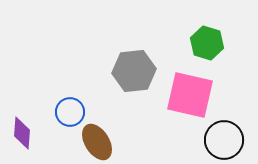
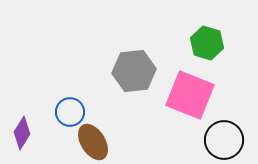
pink square: rotated 9 degrees clockwise
purple diamond: rotated 28 degrees clockwise
brown ellipse: moved 4 px left
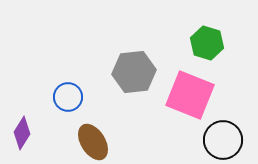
gray hexagon: moved 1 px down
blue circle: moved 2 px left, 15 px up
black circle: moved 1 px left
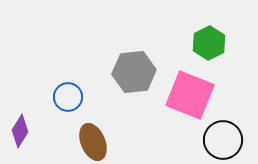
green hexagon: moved 2 px right; rotated 16 degrees clockwise
purple diamond: moved 2 px left, 2 px up
brown ellipse: rotated 9 degrees clockwise
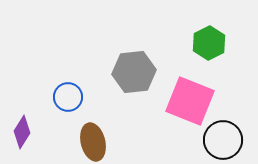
pink square: moved 6 px down
purple diamond: moved 2 px right, 1 px down
brown ellipse: rotated 9 degrees clockwise
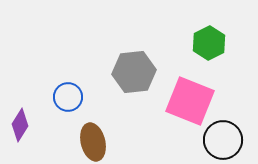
purple diamond: moved 2 px left, 7 px up
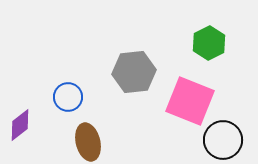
purple diamond: rotated 20 degrees clockwise
brown ellipse: moved 5 px left
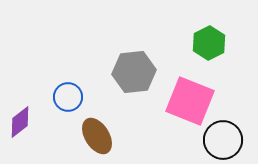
purple diamond: moved 3 px up
brown ellipse: moved 9 px right, 6 px up; rotated 18 degrees counterclockwise
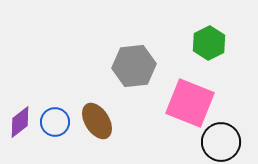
gray hexagon: moved 6 px up
blue circle: moved 13 px left, 25 px down
pink square: moved 2 px down
brown ellipse: moved 15 px up
black circle: moved 2 px left, 2 px down
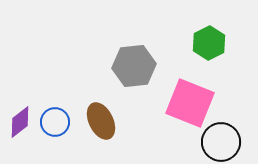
brown ellipse: moved 4 px right; rotated 6 degrees clockwise
